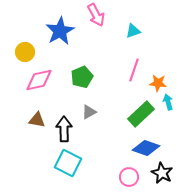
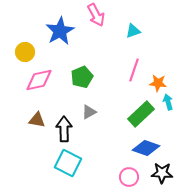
black star: rotated 25 degrees counterclockwise
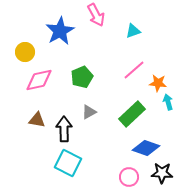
pink line: rotated 30 degrees clockwise
green rectangle: moved 9 px left
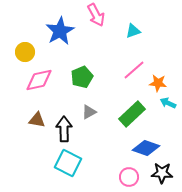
cyan arrow: moved 1 px down; rotated 49 degrees counterclockwise
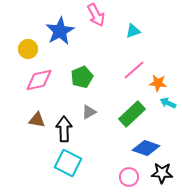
yellow circle: moved 3 px right, 3 px up
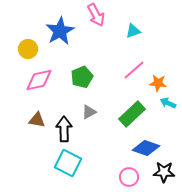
black star: moved 2 px right, 1 px up
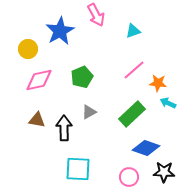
black arrow: moved 1 px up
cyan square: moved 10 px right, 6 px down; rotated 24 degrees counterclockwise
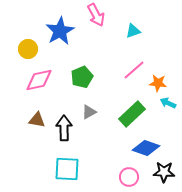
cyan square: moved 11 px left
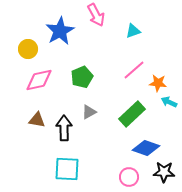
cyan arrow: moved 1 px right, 1 px up
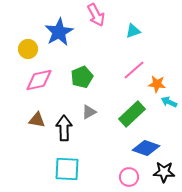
blue star: moved 1 px left, 1 px down
orange star: moved 1 px left, 1 px down
